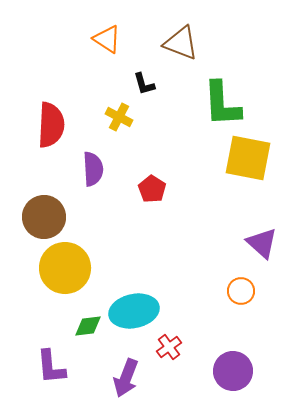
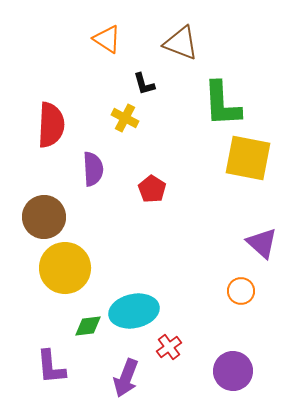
yellow cross: moved 6 px right, 1 px down
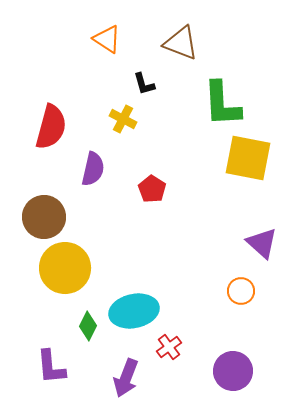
yellow cross: moved 2 px left, 1 px down
red semicircle: moved 2 px down; rotated 12 degrees clockwise
purple semicircle: rotated 16 degrees clockwise
green diamond: rotated 56 degrees counterclockwise
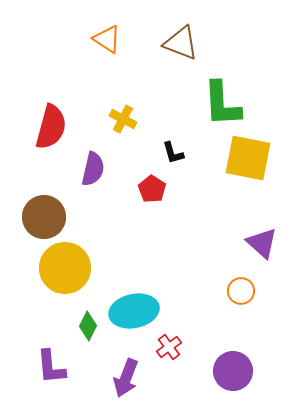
black L-shape: moved 29 px right, 69 px down
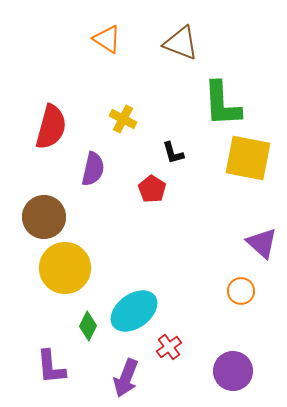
cyan ellipse: rotated 24 degrees counterclockwise
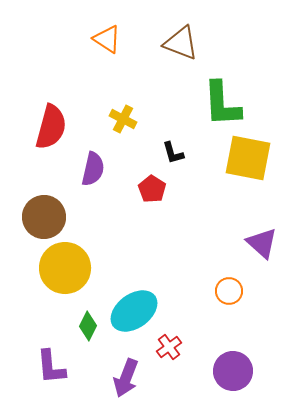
orange circle: moved 12 px left
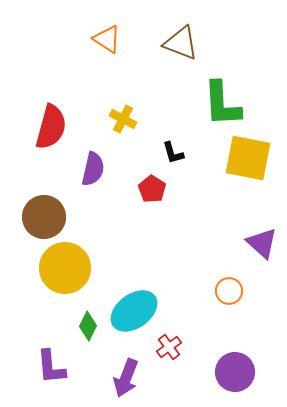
purple circle: moved 2 px right, 1 px down
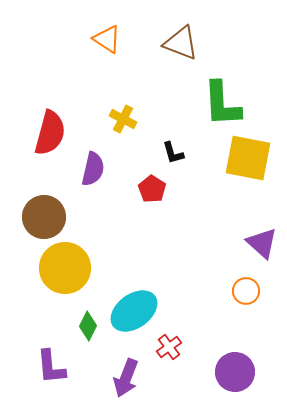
red semicircle: moved 1 px left, 6 px down
orange circle: moved 17 px right
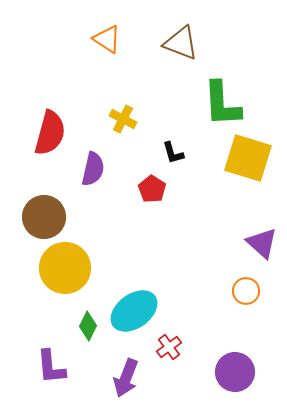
yellow square: rotated 6 degrees clockwise
